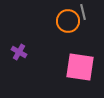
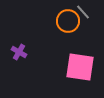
gray line: rotated 28 degrees counterclockwise
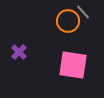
purple cross: rotated 14 degrees clockwise
pink square: moved 7 px left, 2 px up
